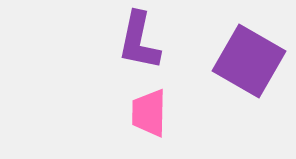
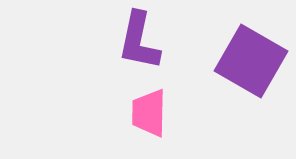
purple square: moved 2 px right
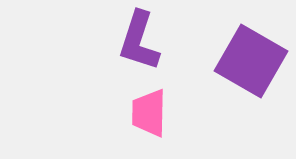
purple L-shape: rotated 6 degrees clockwise
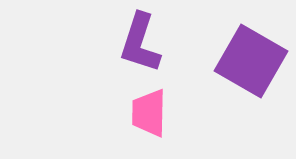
purple L-shape: moved 1 px right, 2 px down
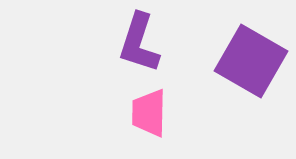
purple L-shape: moved 1 px left
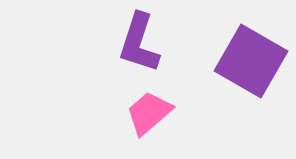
pink trapezoid: rotated 48 degrees clockwise
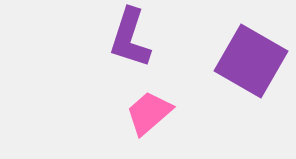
purple L-shape: moved 9 px left, 5 px up
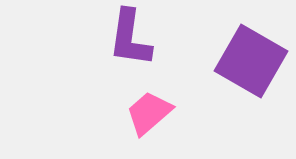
purple L-shape: rotated 10 degrees counterclockwise
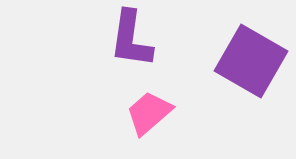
purple L-shape: moved 1 px right, 1 px down
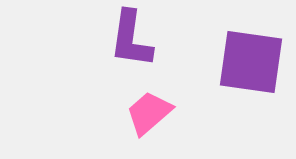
purple square: moved 1 px down; rotated 22 degrees counterclockwise
